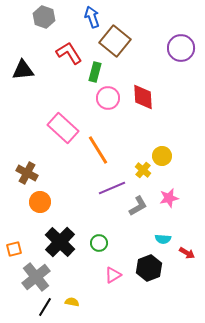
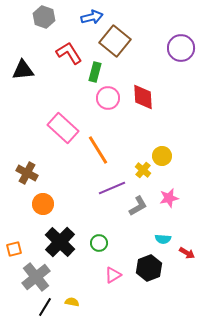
blue arrow: rotated 95 degrees clockwise
orange circle: moved 3 px right, 2 px down
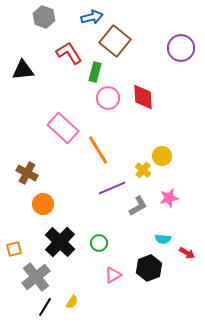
yellow semicircle: rotated 112 degrees clockwise
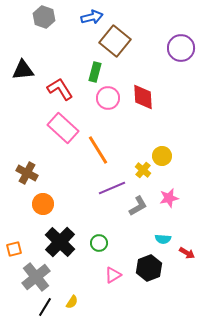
red L-shape: moved 9 px left, 36 px down
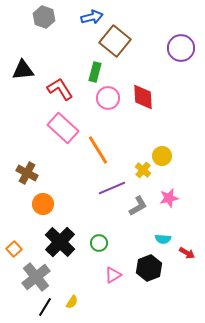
orange square: rotated 28 degrees counterclockwise
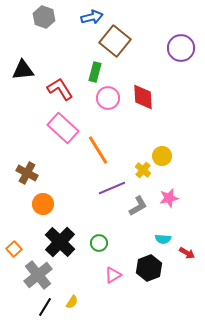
gray cross: moved 2 px right, 2 px up
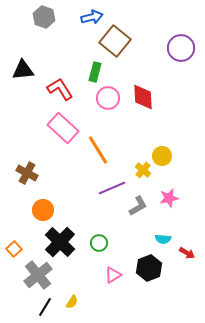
orange circle: moved 6 px down
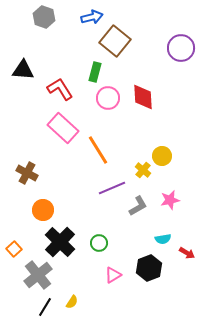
black triangle: rotated 10 degrees clockwise
pink star: moved 1 px right, 2 px down
cyan semicircle: rotated 14 degrees counterclockwise
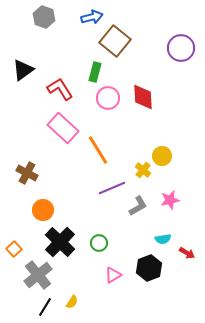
black triangle: rotated 40 degrees counterclockwise
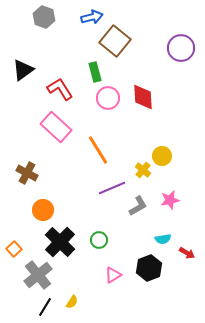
green rectangle: rotated 30 degrees counterclockwise
pink rectangle: moved 7 px left, 1 px up
green circle: moved 3 px up
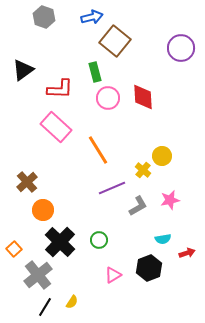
red L-shape: rotated 124 degrees clockwise
brown cross: moved 9 px down; rotated 20 degrees clockwise
red arrow: rotated 49 degrees counterclockwise
